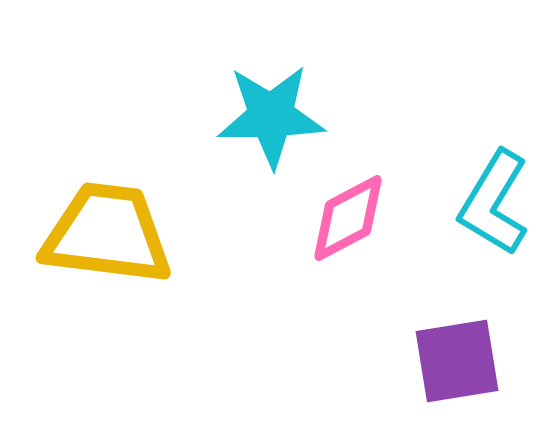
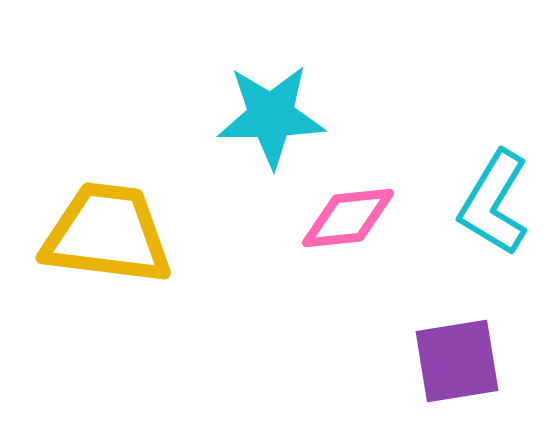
pink diamond: rotated 22 degrees clockwise
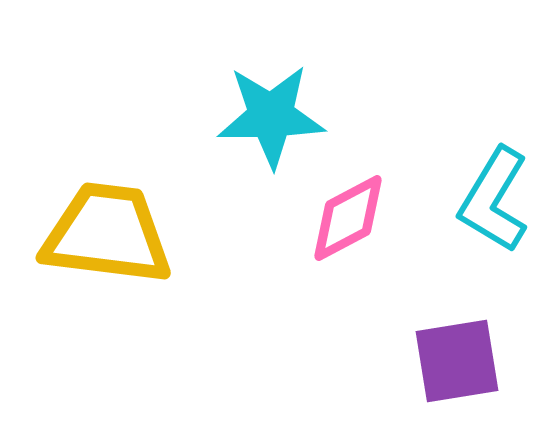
cyan L-shape: moved 3 px up
pink diamond: rotated 22 degrees counterclockwise
